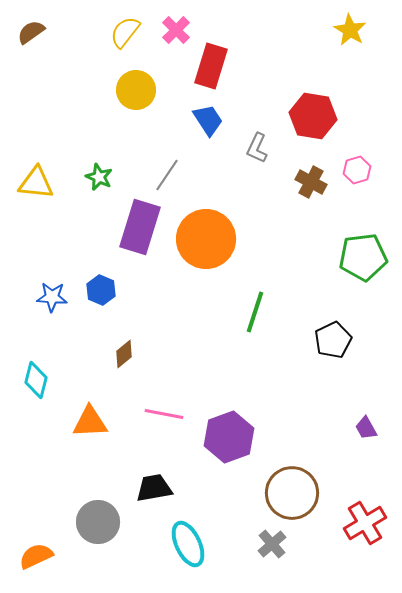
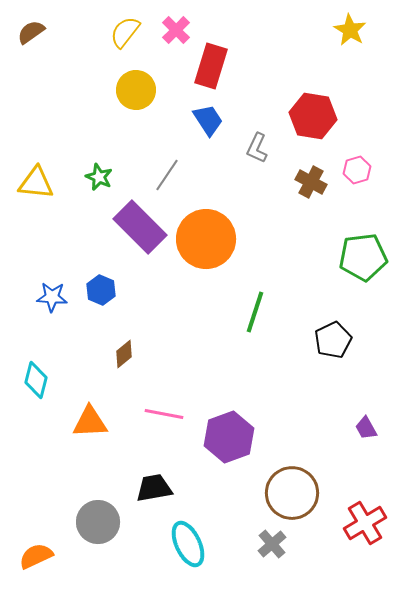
purple rectangle: rotated 62 degrees counterclockwise
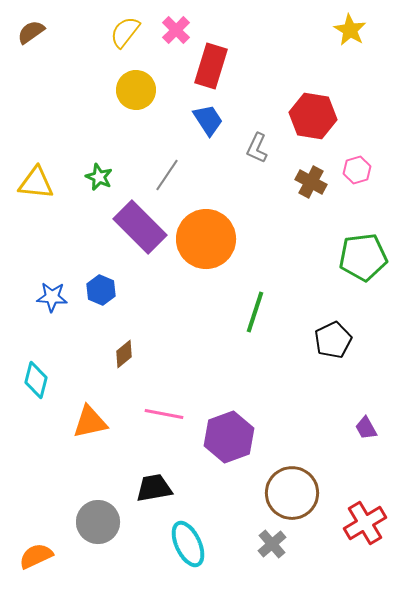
orange triangle: rotated 9 degrees counterclockwise
